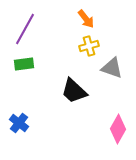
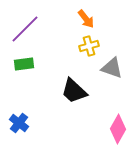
purple line: rotated 16 degrees clockwise
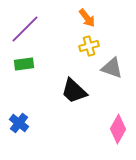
orange arrow: moved 1 px right, 1 px up
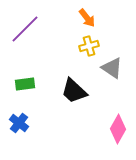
green rectangle: moved 1 px right, 20 px down
gray triangle: rotated 15 degrees clockwise
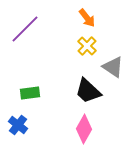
yellow cross: moved 2 px left; rotated 30 degrees counterclockwise
gray triangle: moved 1 px right, 1 px up
green rectangle: moved 5 px right, 9 px down
black trapezoid: moved 14 px right
blue cross: moved 1 px left, 2 px down
pink diamond: moved 34 px left
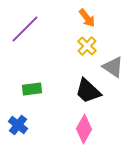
green rectangle: moved 2 px right, 4 px up
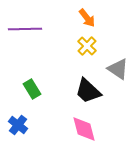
purple line: rotated 44 degrees clockwise
gray triangle: moved 5 px right, 2 px down
green rectangle: rotated 66 degrees clockwise
pink diamond: rotated 44 degrees counterclockwise
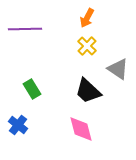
orange arrow: rotated 66 degrees clockwise
pink diamond: moved 3 px left
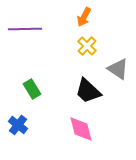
orange arrow: moved 3 px left, 1 px up
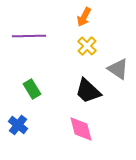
purple line: moved 4 px right, 7 px down
